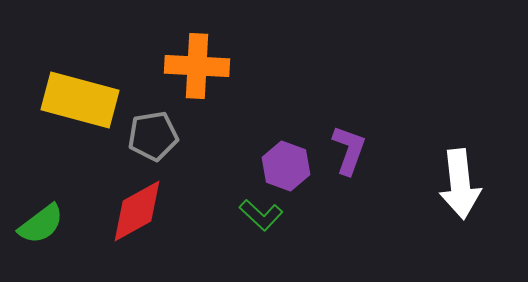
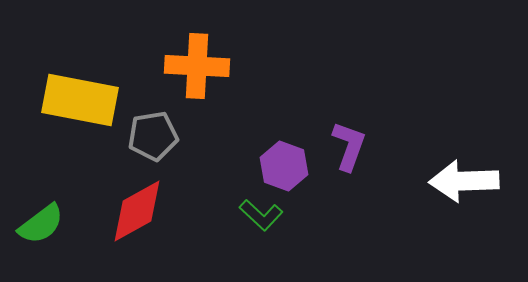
yellow rectangle: rotated 4 degrees counterclockwise
purple L-shape: moved 4 px up
purple hexagon: moved 2 px left
white arrow: moved 4 px right, 3 px up; rotated 94 degrees clockwise
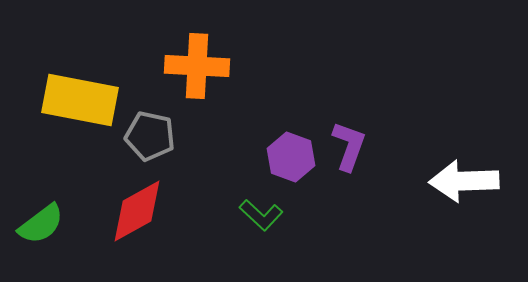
gray pentagon: moved 3 px left; rotated 21 degrees clockwise
purple hexagon: moved 7 px right, 9 px up
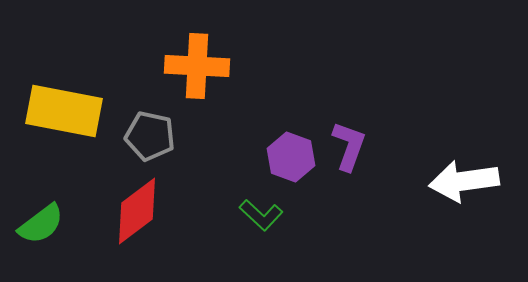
yellow rectangle: moved 16 px left, 11 px down
white arrow: rotated 6 degrees counterclockwise
red diamond: rotated 8 degrees counterclockwise
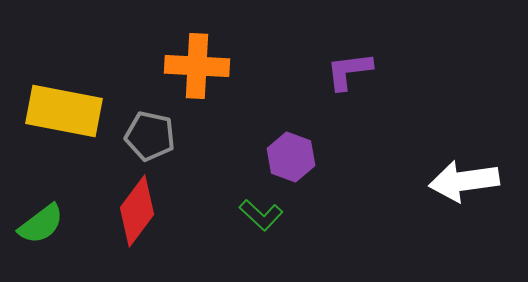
purple L-shape: moved 75 px up; rotated 117 degrees counterclockwise
red diamond: rotated 16 degrees counterclockwise
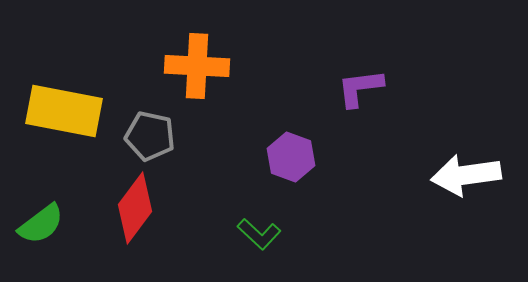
purple L-shape: moved 11 px right, 17 px down
white arrow: moved 2 px right, 6 px up
red diamond: moved 2 px left, 3 px up
green L-shape: moved 2 px left, 19 px down
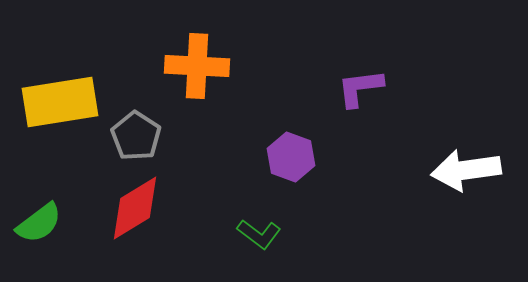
yellow rectangle: moved 4 px left, 9 px up; rotated 20 degrees counterclockwise
gray pentagon: moved 14 px left; rotated 21 degrees clockwise
white arrow: moved 5 px up
red diamond: rotated 22 degrees clockwise
green semicircle: moved 2 px left, 1 px up
green L-shape: rotated 6 degrees counterclockwise
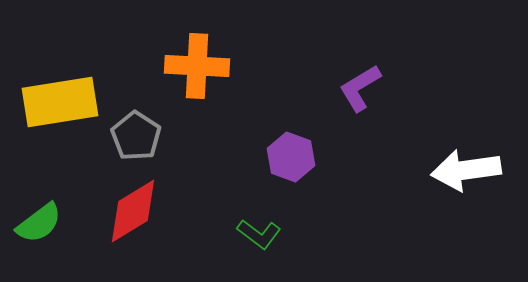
purple L-shape: rotated 24 degrees counterclockwise
red diamond: moved 2 px left, 3 px down
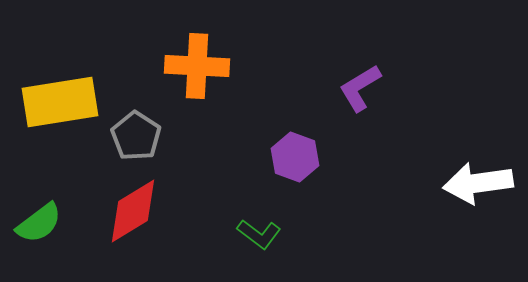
purple hexagon: moved 4 px right
white arrow: moved 12 px right, 13 px down
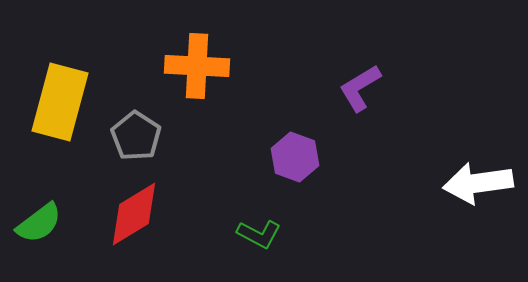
yellow rectangle: rotated 66 degrees counterclockwise
red diamond: moved 1 px right, 3 px down
green L-shape: rotated 9 degrees counterclockwise
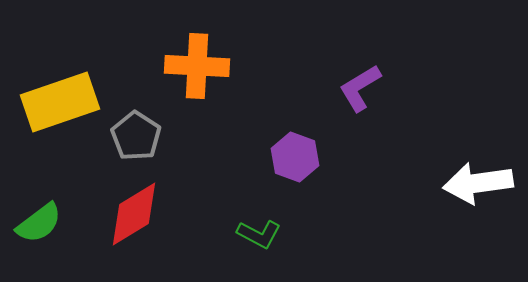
yellow rectangle: rotated 56 degrees clockwise
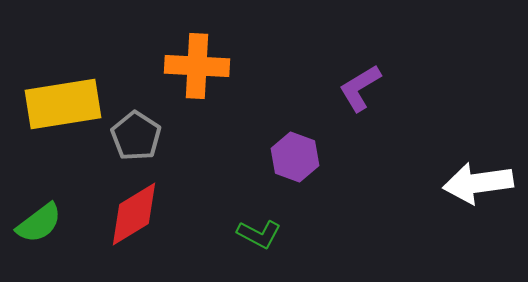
yellow rectangle: moved 3 px right, 2 px down; rotated 10 degrees clockwise
